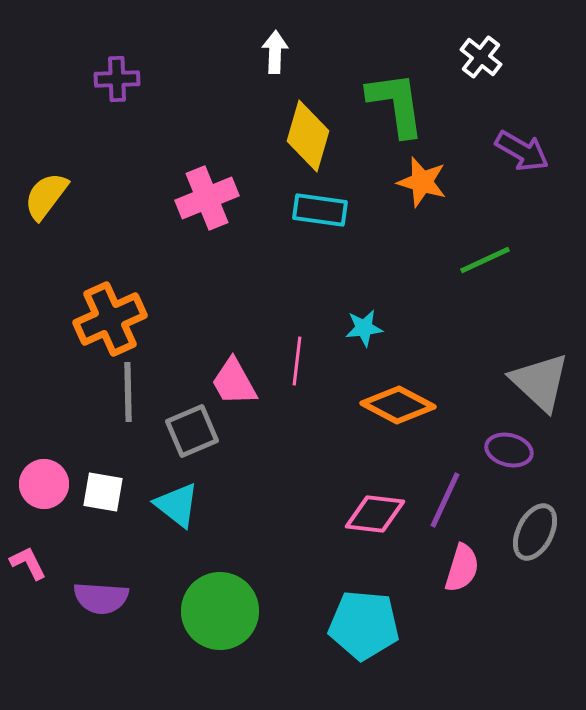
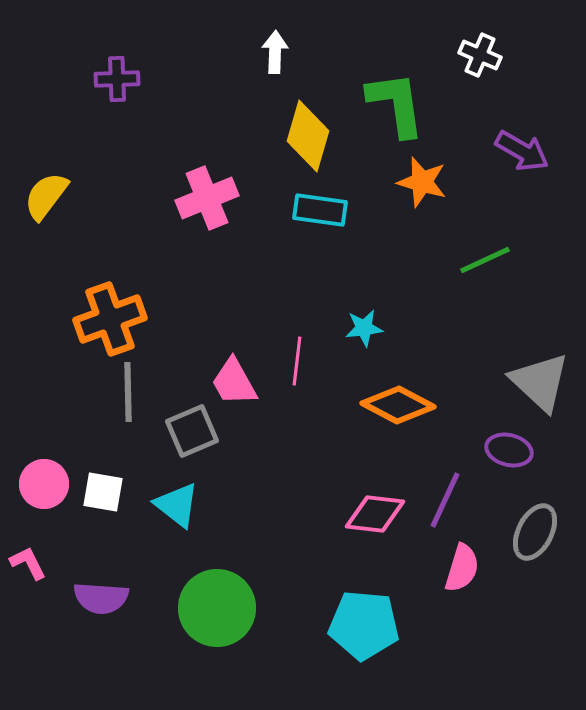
white cross: moved 1 px left, 2 px up; rotated 15 degrees counterclockwise
orange cross: rotated 4 degrees clockwise
green circle: moved 3 px left, 3 px up
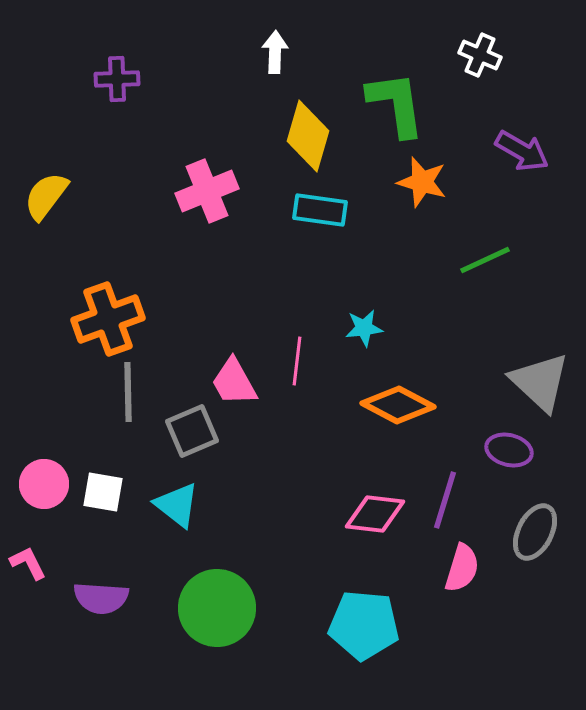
pink cross: moved 7 px up
orange cross: moved 2 px left
purple line: rotated 8 degrees counterclockwise
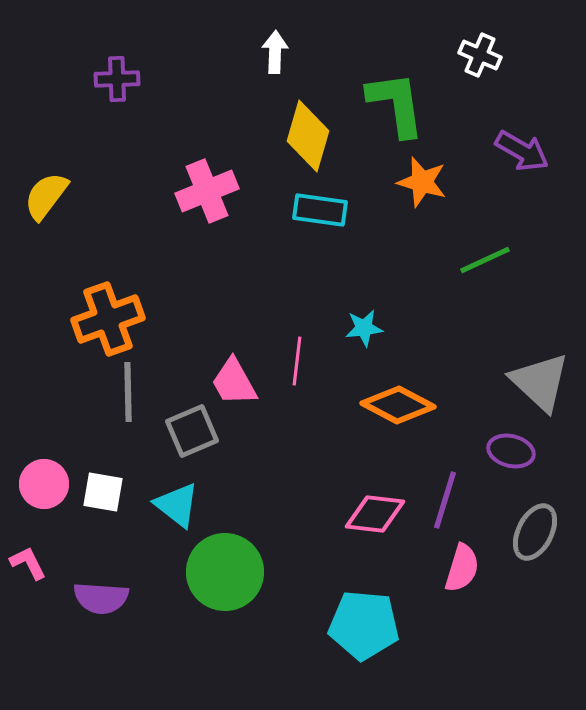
purple ellipse: moved 2 px right, 1 px down
green circle: moved 8 px right, 36 px up
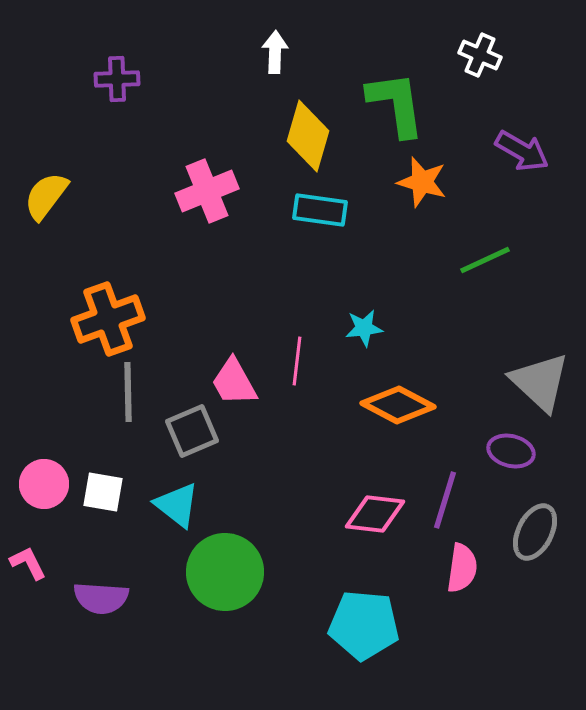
pink semicircle: rotated 9 degrees counterclockwise
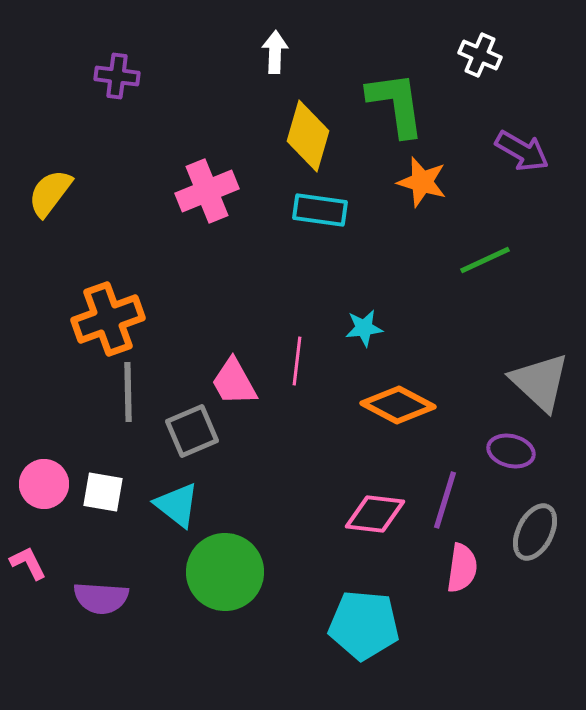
purple cross: moved 3 px up; rotated 9 degrees clockwise
yellow semicircle: moved 4 px right, 3 px up
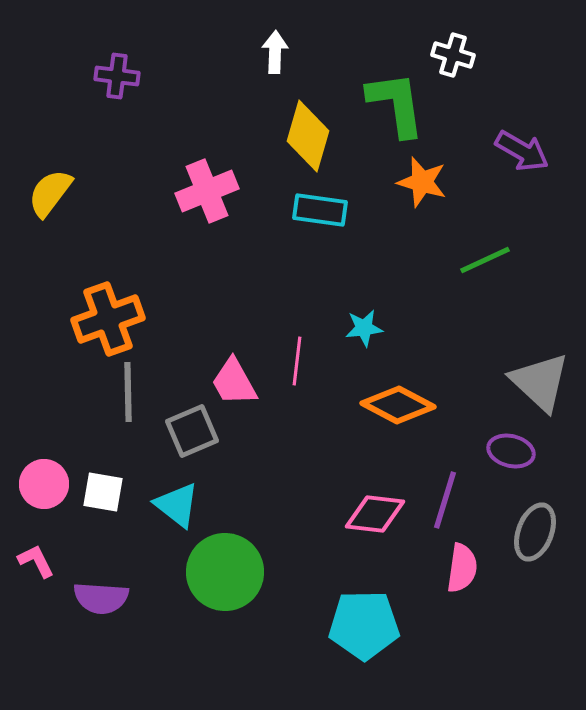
white cross: moved 27 px left; rotated 6 degrees counterclockwise
gray ellipse: rotated 6 degrees counterclockwise
pink L-shape: moved 8 px right, 2 px up
cyan pentagon: rotated 6 degrees counterclockwise
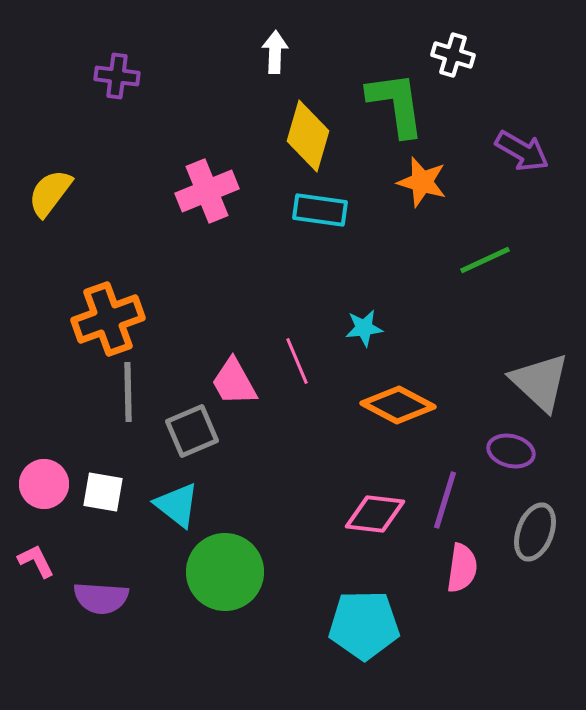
pink line: rotated 30 degrees counterclockwise
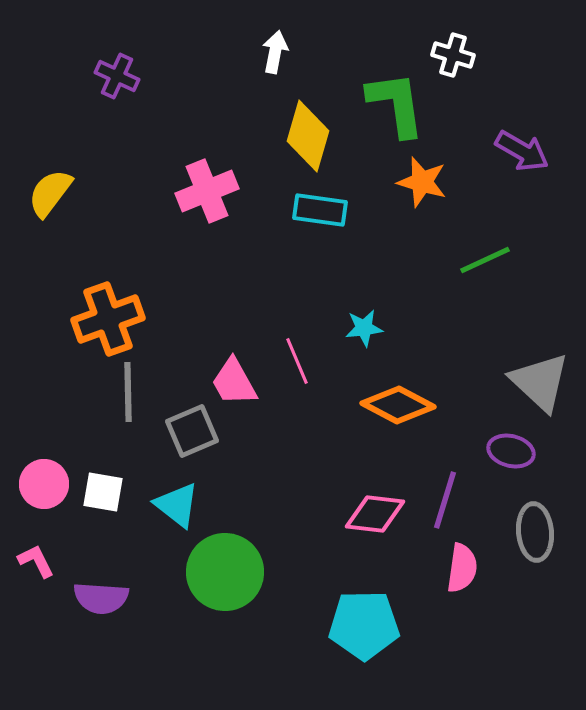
white arrow: rotated 9 degrees clockwise
purple cross: rotated 18 degrees clockwise
gray ellipse: rotated 26 degrees counterclockwise
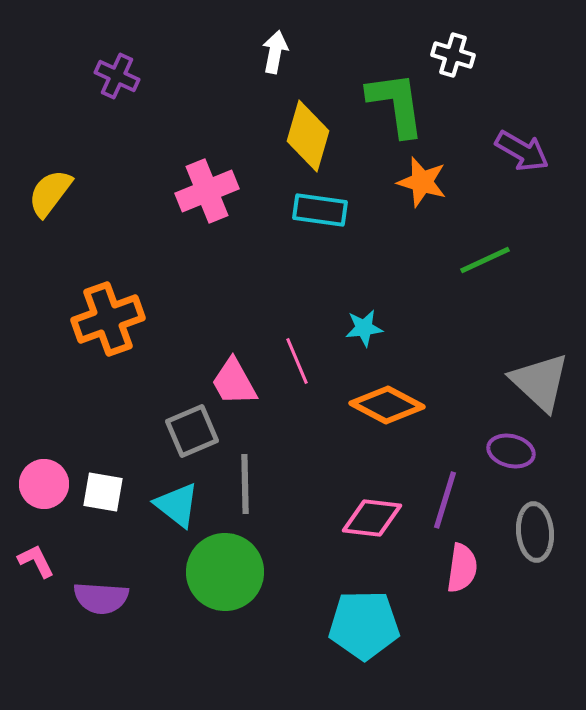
gray line: moved 117 px right, 92 px down
orange diamond: moved 11 px left
pink diamond: moved 3 px left, 4 px down
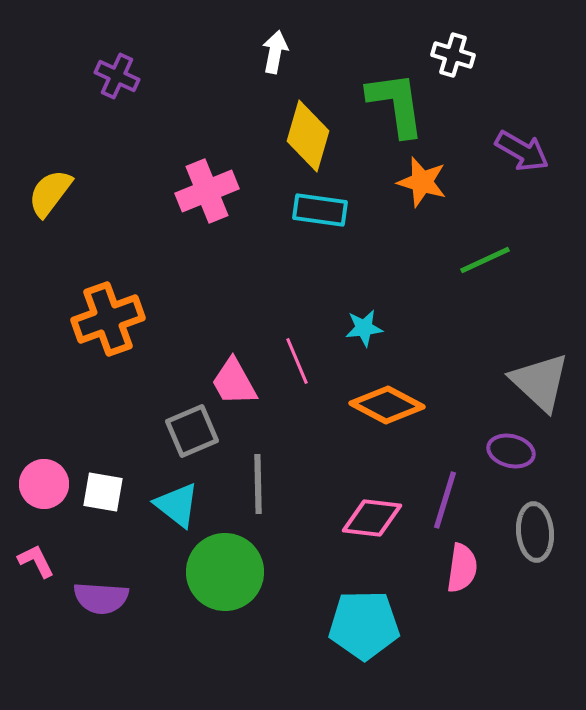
gray line: moved 13 px right
